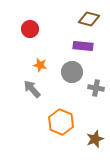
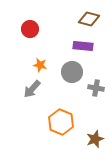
gray arrow: rotated 96 degrees counterclockwise
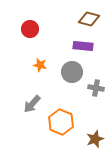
gray arrow: moved 15 px down
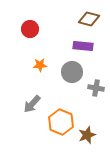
orange star: rotated 16 degrees counterclockwise
brown star: moved 8 px left, 4 px up
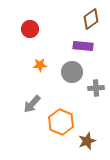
brown diamond: moved 2 px right; rotated 50 degrees counterclockwise
gray cross: rotated 14 degrees counterclockwise
brown star: moved 6 px down
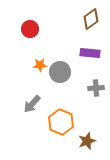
purple rectangle: moved 7 px right, 7 px down
gray circle: moved 12 px left
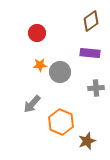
brown diamond: moved 2 px down
red circle: moved 7 px right, 4 px down
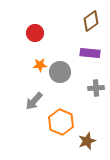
red circle: moved 2 px left
gray arrow: moved 2 px right, 3 px up
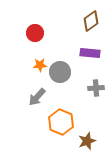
gray arrow: moved 3 px right, 4 px up
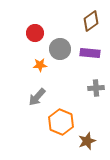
gray circle: moved 23 px up
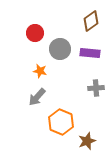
orange star: moved 6 px down; rotated 16 degrees clockwise
